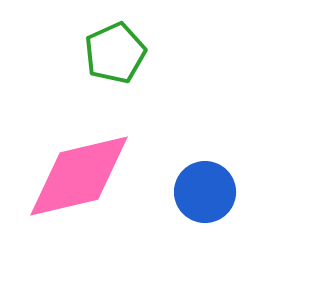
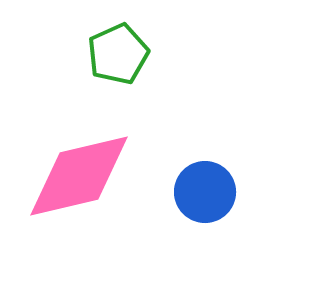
green pentagon: moved 3 px right, 1 px down
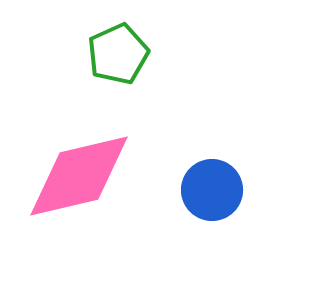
blue circle: moved 7 px right, 2 px up
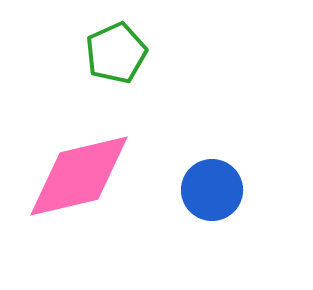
green pentagon: moved 2 px left, 1 px up
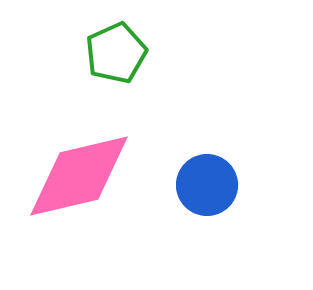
blue circle: moved 5 px left, 5 px up
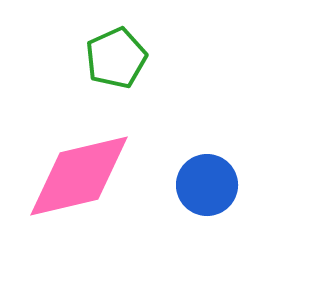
green pentagon: moved 5 px down
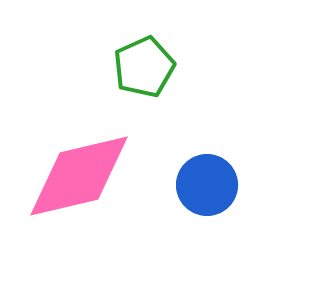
green pentagon: moved 28 px right, 9 px down
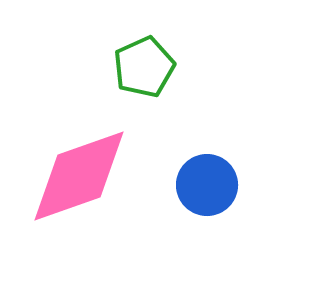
pink diamond: rotated 6 degrees counterclockwise
